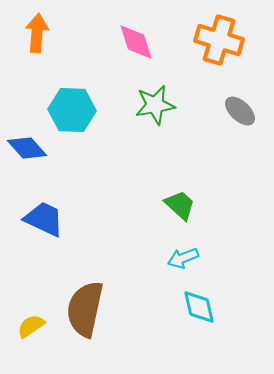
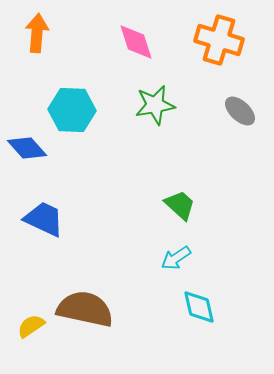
cyan arrow: moved 7 px left; rotated 12 degrees counterclockwise
brown semicircle: rotated 90 degrees clockwise
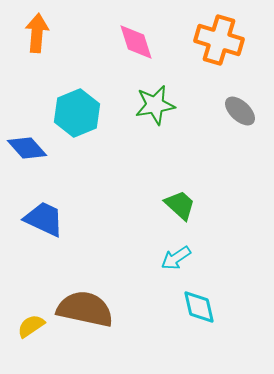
cyan hexagon: moved 5 px right, 3 px down; rotated 24 degrees counterclockwise
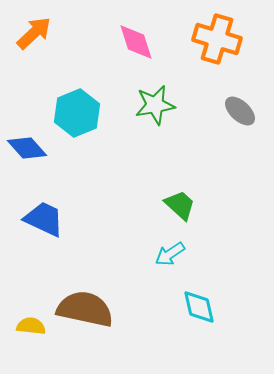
orange arrow: moved 3 px left; rotated 42 degrees clockwise
orange cross: moved 2 px left, 1 px up
cyan arrow: moved 6 px left, 4 px up
yellow semicircle: rotated 40 degrees clockwise
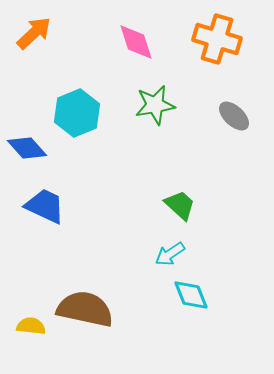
gray ellipse: moved 6 px left, 5 px down
blue trapezoid: moved 1 px right, 13 px up
cyan diamond: moved 8 px left, 12 px up; rotated 9 degrees counterclockwise
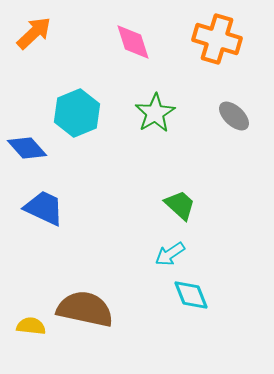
pink diamond: moved 3 px left
green star: moved 8 px down; rotated 21 degrees counterclockwise
blue trapezoid: moved 1 px left, 2 px down
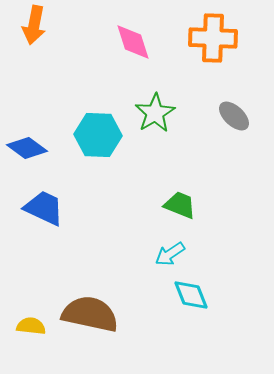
orange arrow: moved 8 px up; rotated 144 degrees clockwise
orange cross: moved 4 px left, 1 px up; rotated 15 degrees counterclockwise
cyan hexagon: moved 21 px right, 22 px down; rotated 24 degrees clockwise
blue diamond: rotated 12 degrees counterclockwise
green trapezoid: rotated 20 degrees counterclockwise
brown semicircle: moved 5 px right, 5 px down
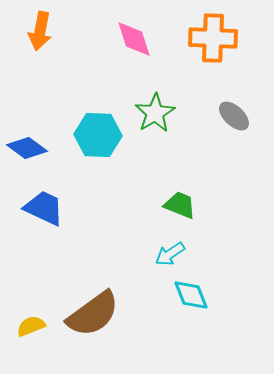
orange arrow: moved 6 px right, 6 px down
pink diamond: moved 1 px right, 3 px up
brown semicircle: moved 3 px right; rotated 132 degrees clockwise
yellow semicircle: rotated 28 degrees counterclockwise
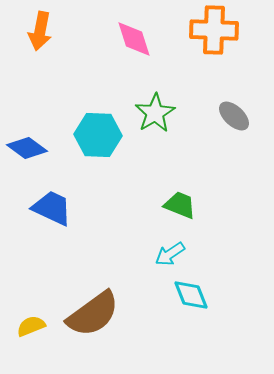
orange cross: moved 1 px right, 8 px up
blue trapezoid: moved 8 px right
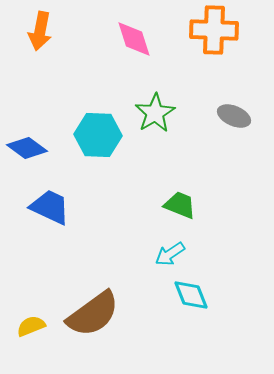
gray ellipse: rotated 20 degrees counterclockwise
blue trapezoid: moved 2 px left, 1 px up
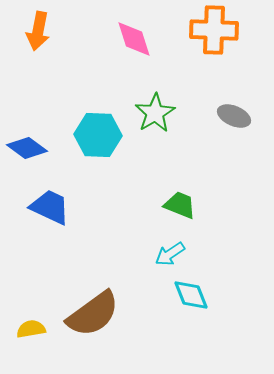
orange arrow: moved 2 px left
yellow semicircle: moved 3 px down; rotated 12 degrees clockwise
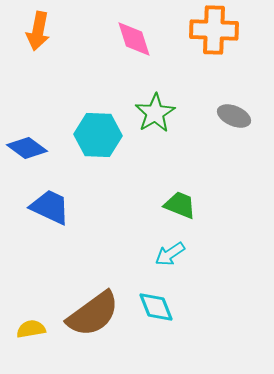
cyan diamond: moved 35 px left, 12 px down
